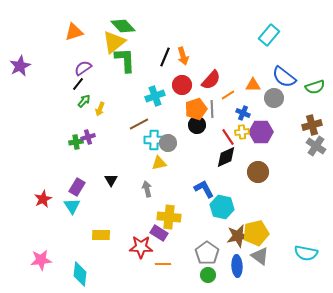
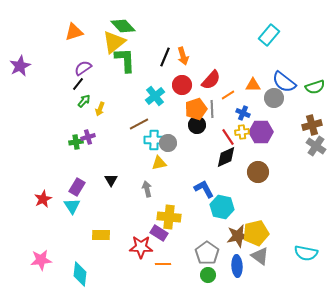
blue semicircle at (284, 77): moved 5 px down
cyan cross at (155, 96): rotated 18 degrees counterclockwise
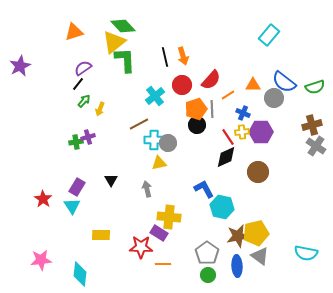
black line at (165, 57): rotated 36 degrees counterclockwise
red star at (43, 199): rotated 12 degrees counterclockwise
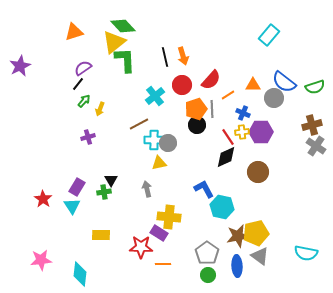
green cross at (76, 142): moved 28 px right, 50 px down
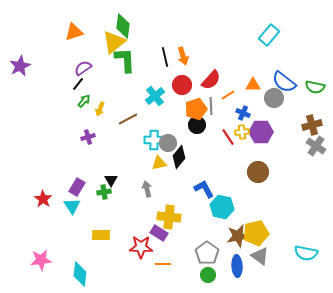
green diamond at (123, 26): rotated 50 degrees clockwise
green semicircle at (315, 87): rotated 30 degrees clockwise
gray line at (212, 109): moved 1 px left, 3 px up
brown line at (139, 124): moved 11 px left, 5 px up
black diamond at (226, 157): moved 47 px left; rotated 25 degrees counterclockwise
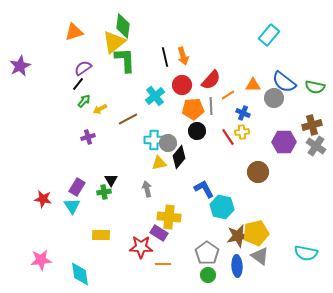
yellow arrow at (100, 109): rotated 40 degrees clockwise
orange pentagon at (196, 109): moved 3 px left; rotated 15 degrees clockwise
black circle at (197, 125): moved 6 px down
purple hexagon at (261, 132): moved 23 px right, 10 px down
red star at (43, 199): rotated 24 degrees counterclockwise
cyan diamond at (80, 274): rotated 15 degrees counterclockwise
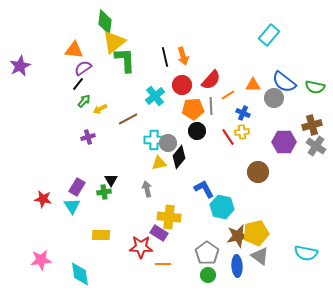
green diamond at (123, 26): moved 18 px left, 4 px up
orange triangle at (74, 32): moved 18 px down; rotated 24 degrees clockwise
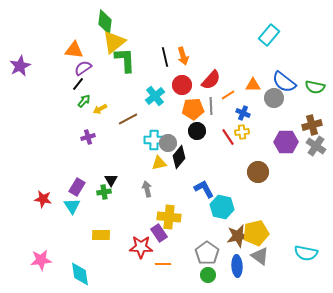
purple hexagon at (284, 142): moved 2 px right
purple rectangle at (159, 233): rotated 24 degrees clockwise
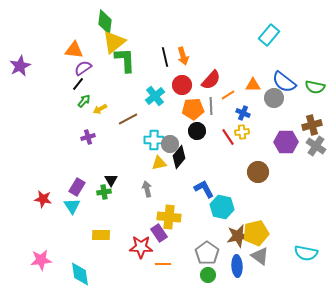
gray circle at (168, 143): moved 2 px right, 1 px down
